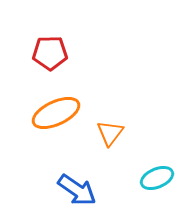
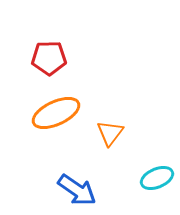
red pentagon: moved 1 px left, 5 px down
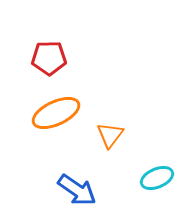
orange triangle: moved 2 px down
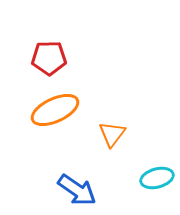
orange ellipse: moved 1 px left, 3 px up
orange triangle: moved 2 px right, 1 px up
cyan ellipse: rotated 8 degrees clockwise
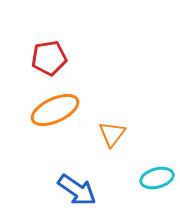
red pentagon: rotated 8 degrees counterclockwise
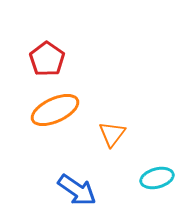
red pentagon: moved 2 px left, 1 px down; rotated 28 degrees counterclockwise
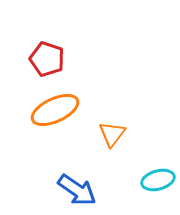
red pentagon: rotated 16 degrees counterclockwise
cyan ellipse: moved 1 px right, 2 px down
